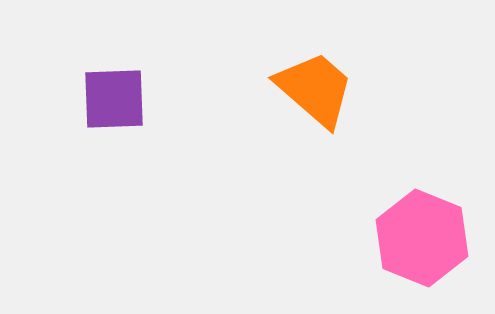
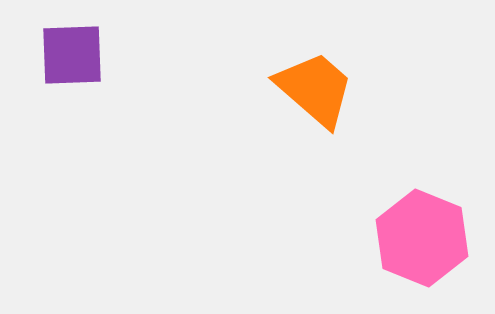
purple square: moved 42 px left, 44 px up
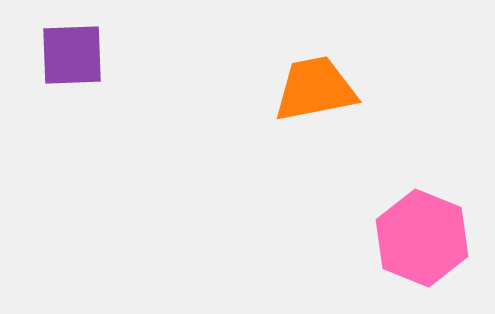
orange trapezoid: rotated 52 degrees counterclockwise
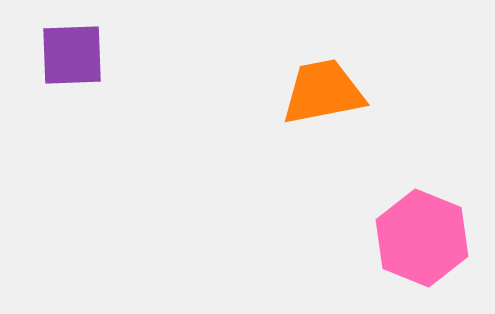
orange trapezoid: moved 8 px right, 3 px down
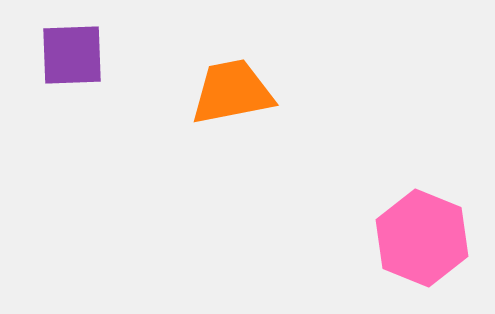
orange trapezoid: moved 91 px left
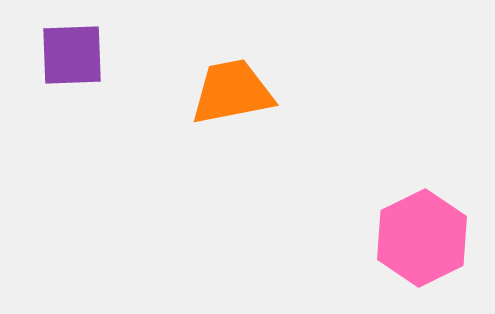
pink hexagon: rotated 12 degrees clockwise
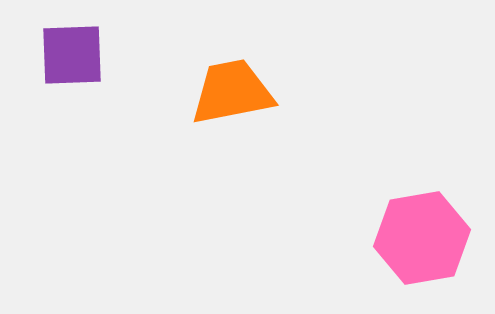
pink hexagon: rotated 16 degrees clockwise
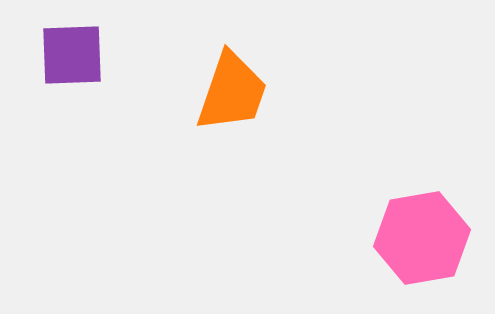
orange trapezoid: rotated 120 degrees clockwise
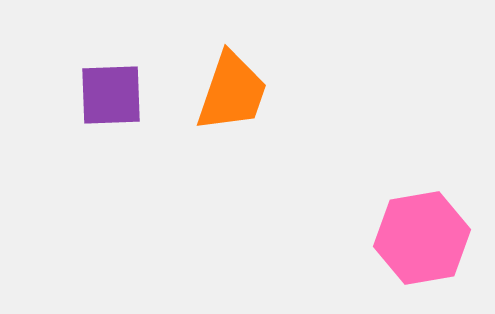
purple square: moved 39 px right, 40 px down
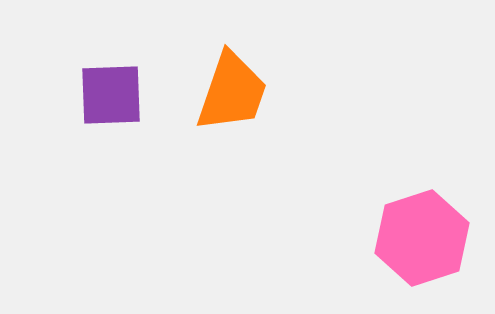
pink hexagon: rotated 8 degrees counterclockwise
